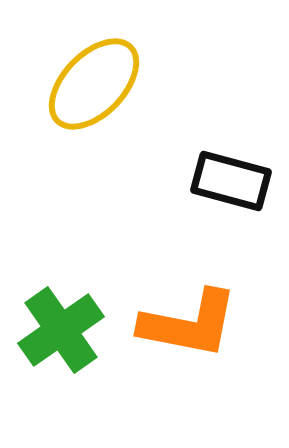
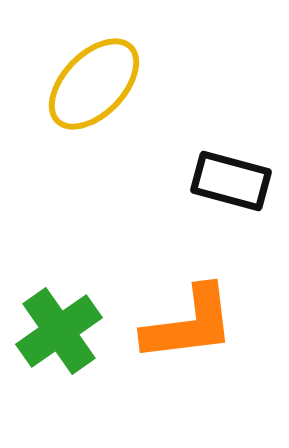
orange L-shape: rotated 18 degrees counterclockwise
green cross: moved 2 px left, 1 px down
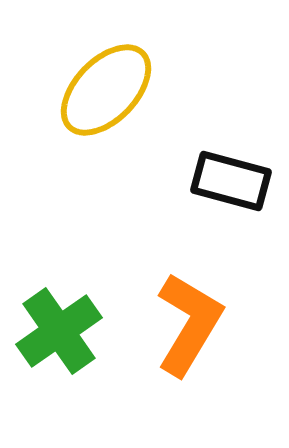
yellow ellipse: moved 12 px right, 6 px down
orange L-shape: rotated 52 degrees counterclockwise
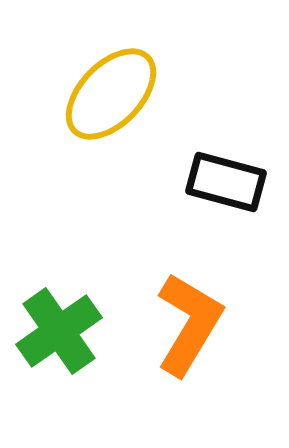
yellow ellipse: moved 5 px right, 4 px down
black rectangle: moved 5 px left, 1 px down
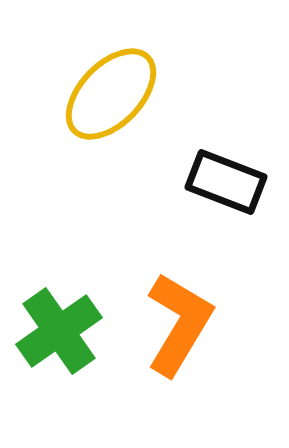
black rectangle: rotated 6 degrees clockwise
orange L-shape: moved 10 px left
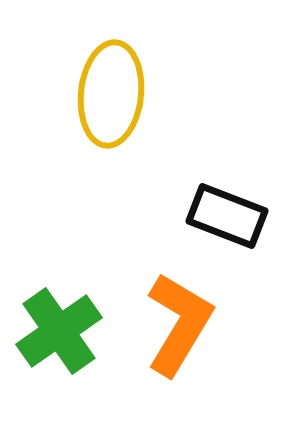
yellow ellipse: rotated 38 degrees counterclockwise
black rectangle: moved 1 px right, 34 px down
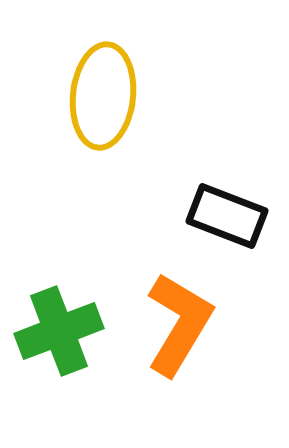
yellow ellipse: moved 8 px left, 2 px down
green cross: rotated 14 degrees clockwise
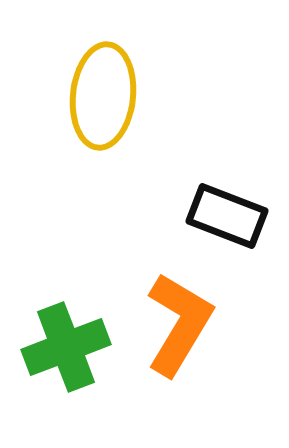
green cross: moved 7 px right, 16 px down
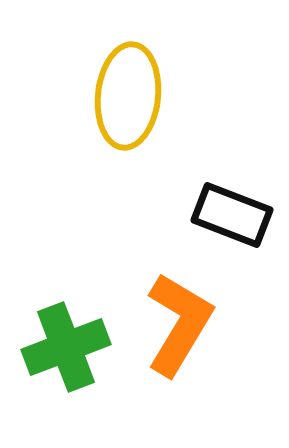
yellow ellipse: moved 25 px right
black rectangle: moved 5 px right, 1 px up
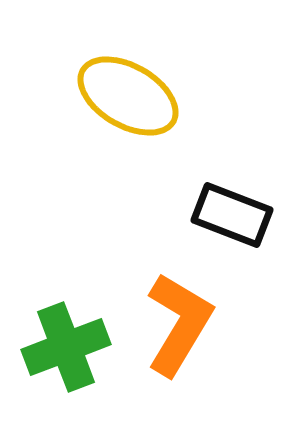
yellow ellipse: rotated 66 degrees counterclockwise
